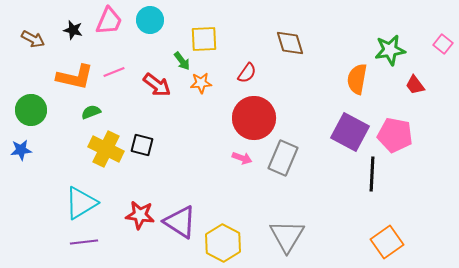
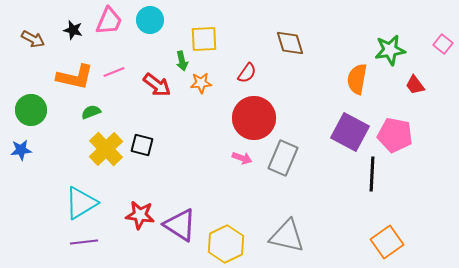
green arrow: rotated 24 degrees clockwise
yellow cross: rotated 20 degrees clockwise
purple triangle: moved 3 px down
gray triangle: rotated 48 degrees counterclockwise
yellow hexagon: moved 3 px right, 1 px down; rotated 6 degrees clockwise
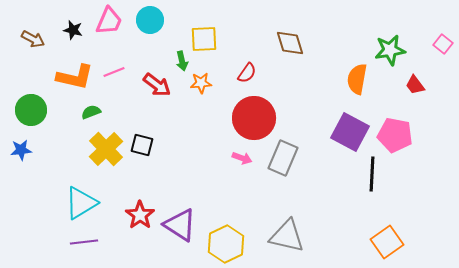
red star: rotated 28 degrees clockwise
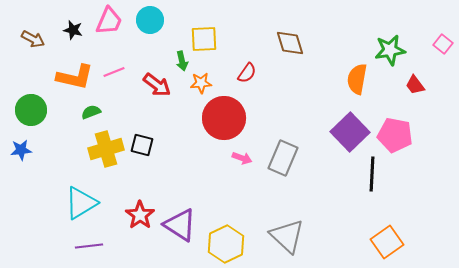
red circle: moved 30 px left
purple square: rotated 18 degrees clockwise
yellow cross: rotated 28 degrees clockwise
gray triangle: rotated 30 degrees clockwise
purple line: moved 5 px right, 4 px down
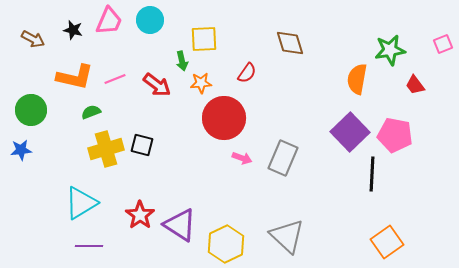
pink square: rotated 30 degrees clockwise
pink line: moved 1 px right, 7 px down
purple line: rotated 8 degrees clockwise
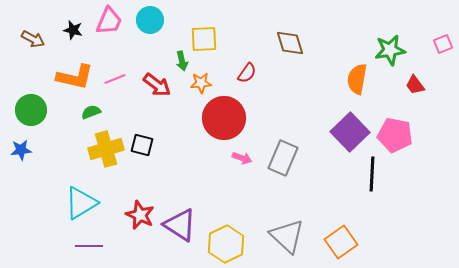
red star: rotated 12 degrees counterclockwise
orange square: moved 46 px left
